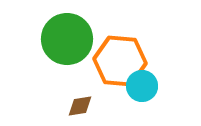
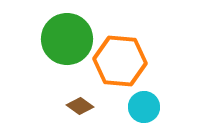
cyan circle: moved 2 px right, 21 px down
brown diamond: rotated 44 degrees clockwise
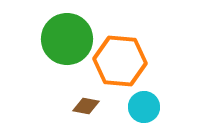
brown diamond: moved 6 px right; rotated 24 degrees counterclockwise
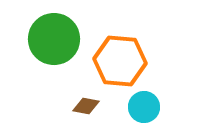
green circle: moved 13 px left
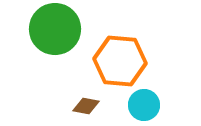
green circle: moved 1 px right, 10 px up
cyan circle: moved 2 px up
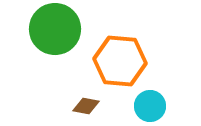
cyan circle: moved 6 px right, 1 px down
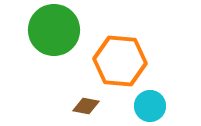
green circle: moved 1 px left, 1 px down
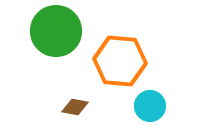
green circle: moved 2 px right, 1 px down
brown diamond: moved 11 px left, 1 px down
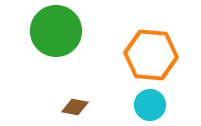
orange hexagon: moved 31 px right, 6 px up
cyan circle: moved 1 px up
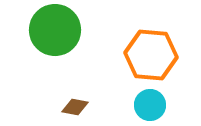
green circle: moved 1 px left, 1 px up
